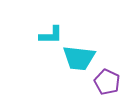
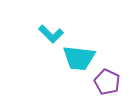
cyan L-shape: moved 1 px up; rotated 45 degrees clockwise
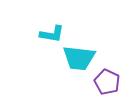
cyan L-shape: moved 1 px right; rotated 35 degrees counterclockwise
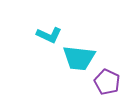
cyan L-shape: moved 3 px left, 1 px down; rotated 15 degrees clockwise
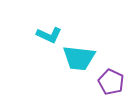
purple pentagon: moved 4 px right
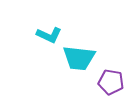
purple pentagon: rotated 15 degrees counterclockwise
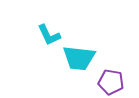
cyan L-shape: rotated 40 degrees clockwise
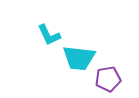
purple pentagon: moved 3 px left, 3 px up; rotated 20 degrees counterclockwise
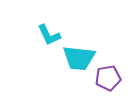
purple pentagon: moved 1 px up
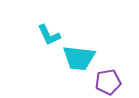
purple pentagon: moved 4 px down
